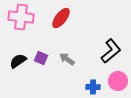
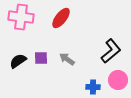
purple square: rotated 24 degrees counterclockwise
pink circle: moved 1 px up
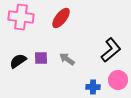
black L-shape: moved 1 px up
